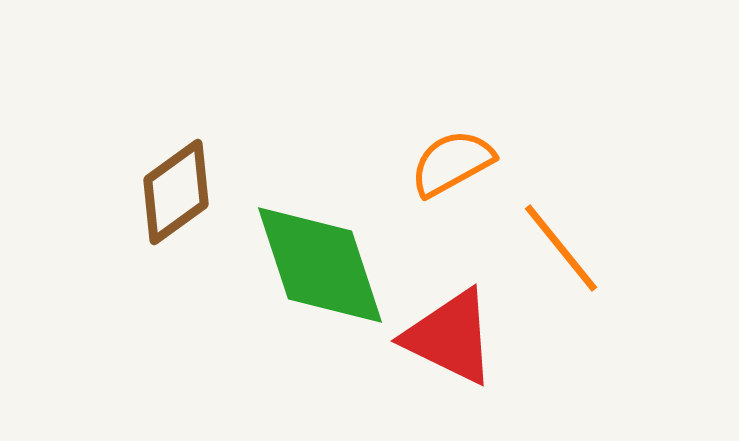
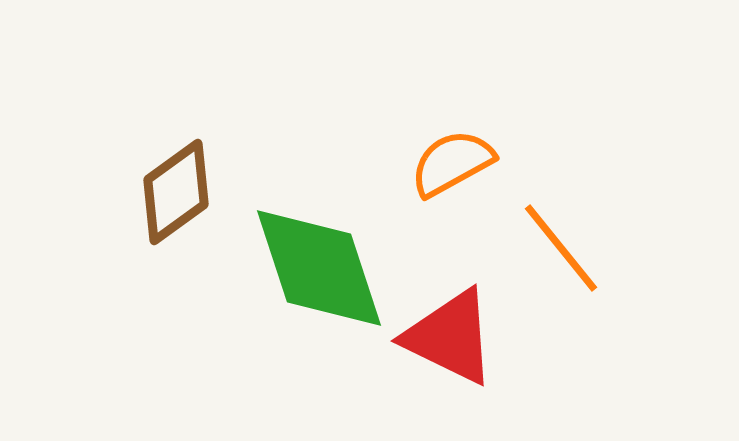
green diamond: moved 1 px left, 3 px down
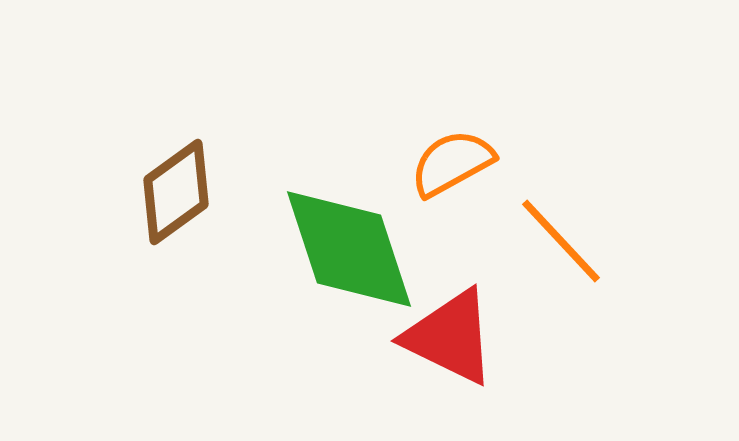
orange line: moved 7 px up; rotated 4 degrees counterclockwise
green diamond: moved 30 px right, 19 px up
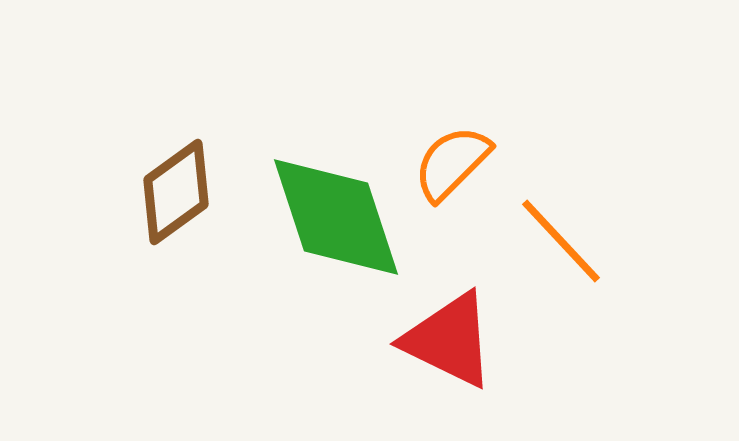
orange semicircle: rotated 16 degrees counterclockwise
green diamond: moved 13 px left, 32 px up
red triangle: moved 1 px left, 3 px down
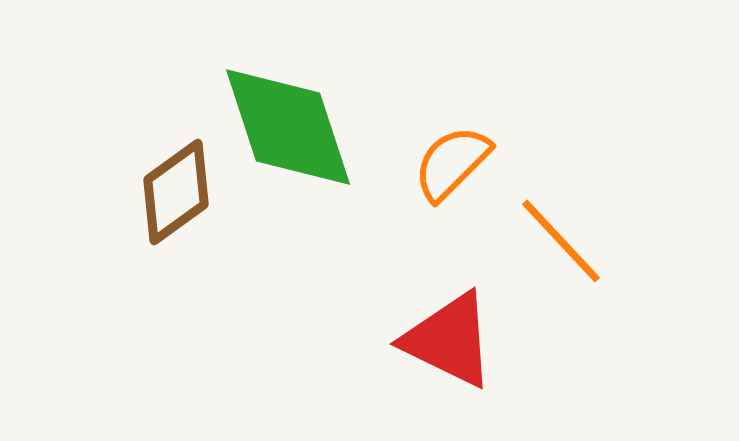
green diamond: moved 48 px left, 90 px up
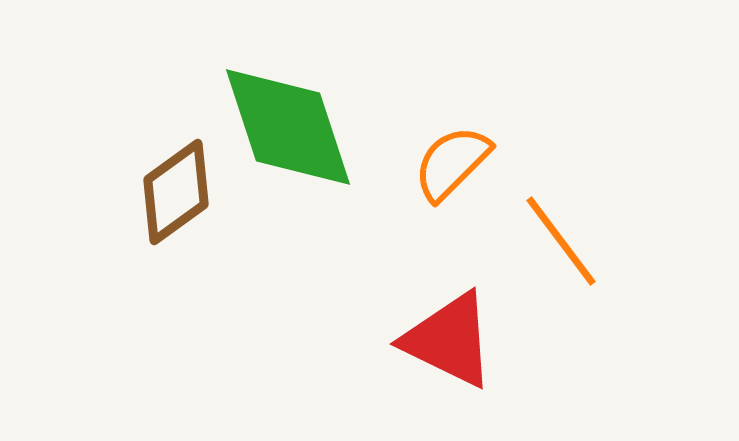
orange line: rotated 6 degrees clockwise
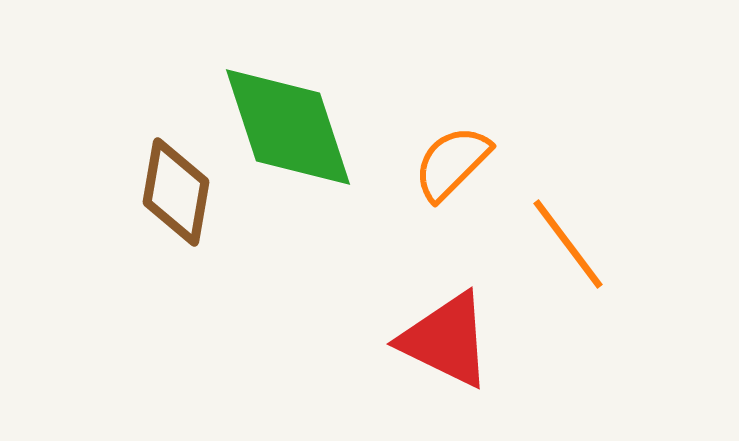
brown diamond: rotated 44 degrees counterclockwise
orange line: moved 7 px right, 3 px down
red triangle: moved 3 px left
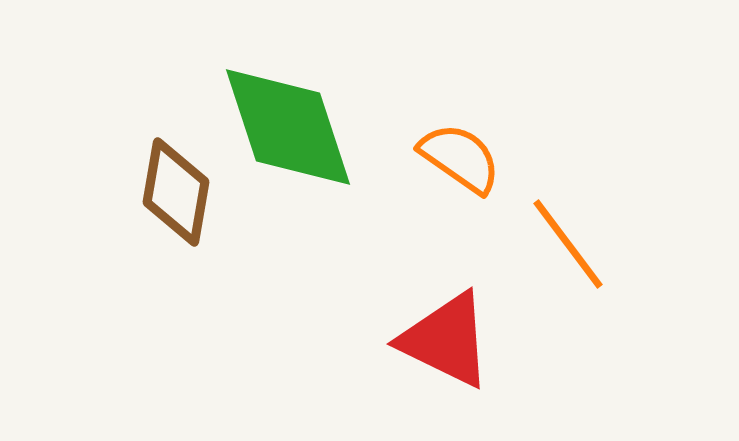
orange semicircle: moved 8 px right, 5 px up; rotated 80 degrees clockwise
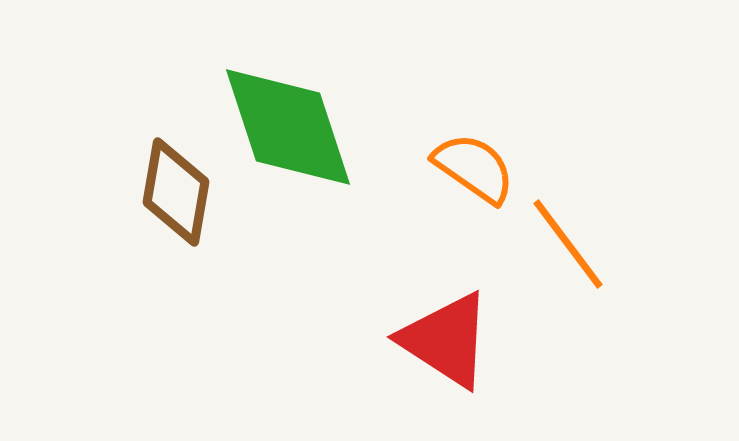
orange semicircle: moved 14 px right, 10 px down
red triangle: rotated 7 degrees clockwise
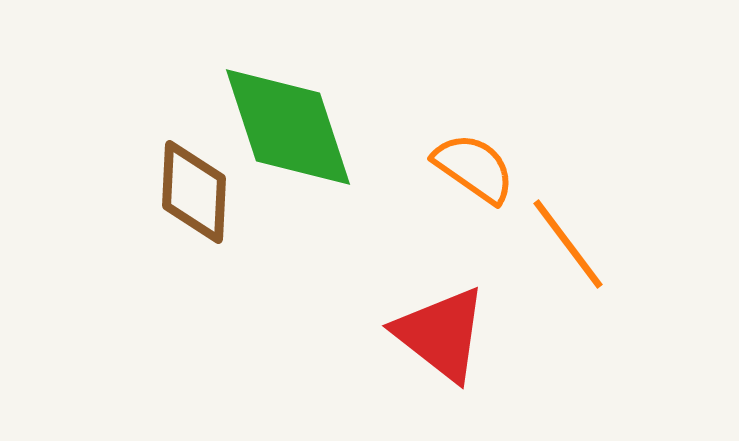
brown diamond: moved 18 px right; rotated 7 degrees counterclockwise
red triangle: moved 5 px left, 6 px up; rotated 5 degrees clockwise
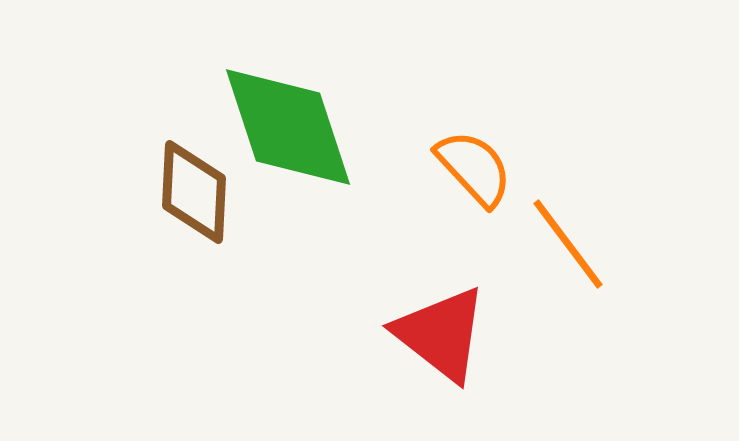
orange semicircle: rotated 12 degrees clockwise
